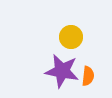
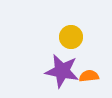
orange semicircle: moved 1 px right; rotated 102 degrees counterclockwise
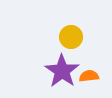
purple star: rotated 24 degrees clockwise
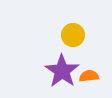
yellow circle: moved 2 px right, 2 px up
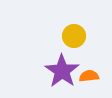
yellow circle: moved 1 px right, 1 px down
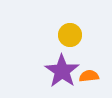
yellow circle: moved 4 px left, 1 px up
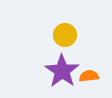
yellow circle: moved 5 px left
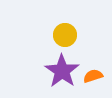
orange semicircle: moved 4 px right; rotated 12 degrees counterclockwise
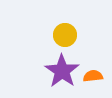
orange semicircle: rotated 12 degrees clockwise
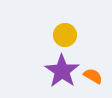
orange semicircle: rotated 36 degrees clockwise
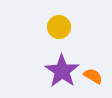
yellow circle: moved 6 px left, 8 px up
